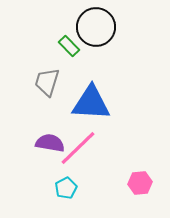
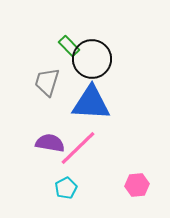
black circle: moved 4 px left, 32 px down
pink hexagon: moved 3 px left, 2 px down
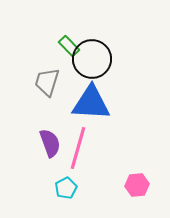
purple semicircle: rotated 60 degrees clockwise
pink line: rotated 30 degrees counterclockwise
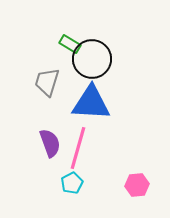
green rectangle: moved 1 px right, 2 px up; rotated 15 degrees counterclockwise
cyan pentagon: moved 6 px right, 5 px up
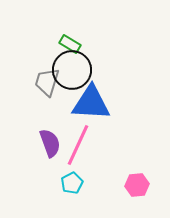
black circle: moved 20 px left, 11 px down
pink line: moved 3 px up; rotated 9 degrees clockwise
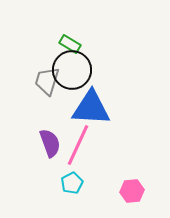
gray trapezoid: moved 1 px up
blue triangle: moved 5 px down
pink hexagon: moved 5 px left, 6 px down
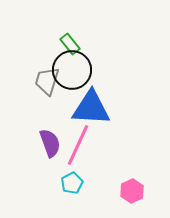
green rectangle: rotated 20 degrees clockwise
pink hexagon: rotated 20 degrees counterclockwise
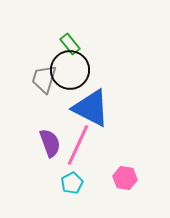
black circle: moved 2 px left
gray trapezoid: moved 3 px left, 2 px up
blue triangle: rotated 24 degrees clockwise
pink hexagon: moved 7 px left, 13 px up; rotated 25 degrees counterclockwise
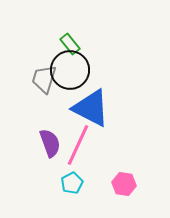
pink hexagon: moved 1 px left, 6 px down
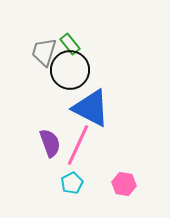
gray trapezoid: moved 27 px up
